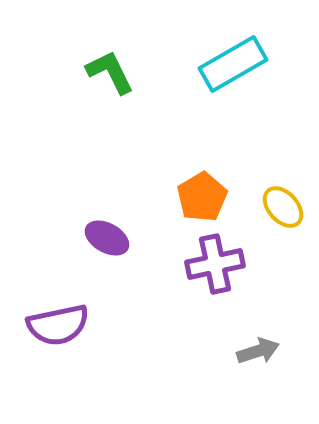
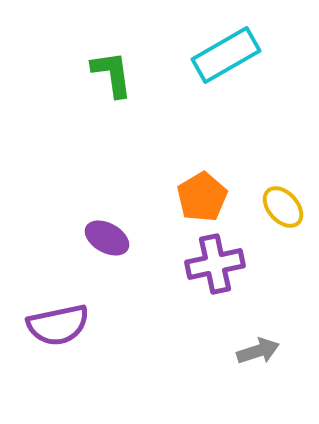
cyan rectangle: moved 7 px left, 9 px up
green L-shape: moved 2 px right, 2 px down; rotated 18 degrees clockwise
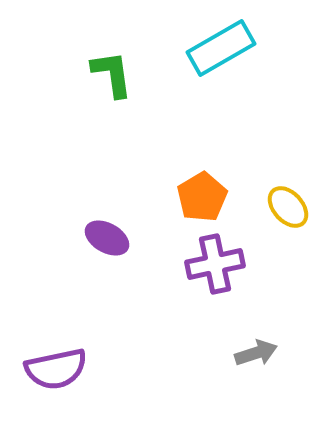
cyan rectangle: moved 5 px left, 7 px up
yellow ellipse: moved 5 px right
purple semicircle: moved 2 px left, 44 px down
gray arrow: moved 2 px left, 2 px down
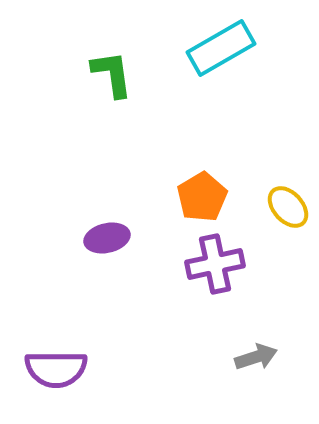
purple ellipse: rotated 42 degrees counterclockwise
gray arrow: moved 4 px down
purple semicircle: rotated 12 degrees clockwise
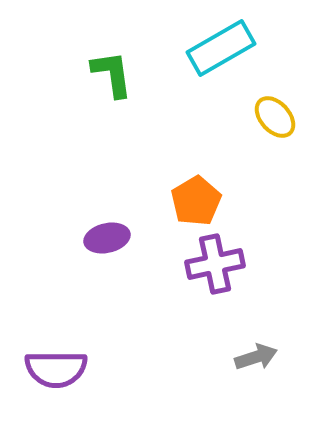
orange pentagon: moved 6 px left, 4 px down
yellow ellipse: moved 13 px left, 90 px up
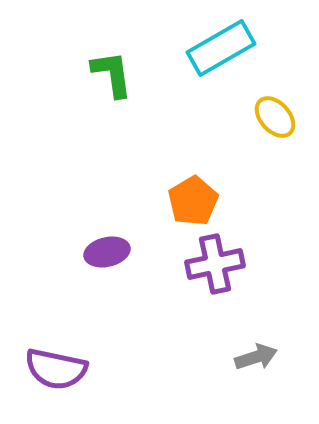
orange pentagon: moved 3 px left
purple ellipse: moved 14 px down
purple semicircle: rotated 12 degrees clockwise
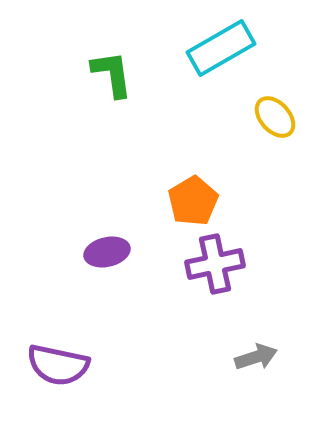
purple semicircle: moved 2 px right, 4 px up
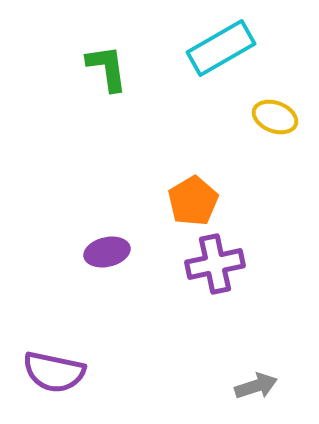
green L-shape: moved 5 px left, 6 px up
yellow ellipse: rotated 27 degrees counterclockwise
gray arrow: moved 29 px down
purple semicircle: moved 4 px left, 7 px down
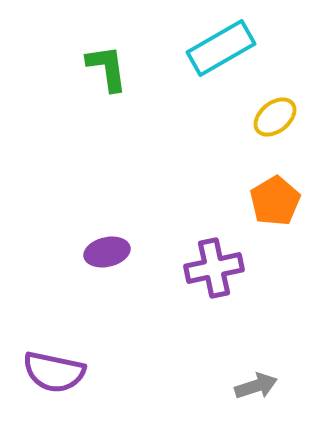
yellow ellipse: rotated 60 degrees counterclockwise
orange pentagon: moved 82 px right
purple cross: moved 1 px left, 4 px down
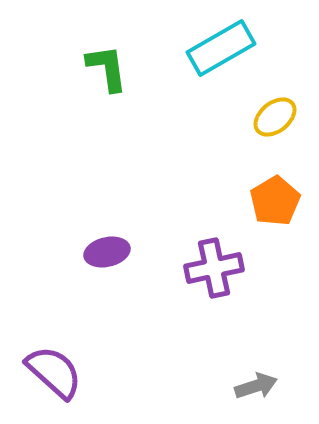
purple semicircle: rotated 150 degrees counterclockwise
